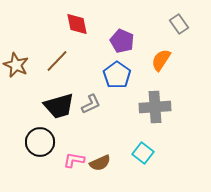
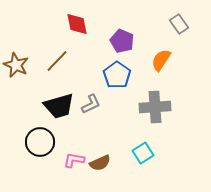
cyan square: rotated 20 degrees clockwise
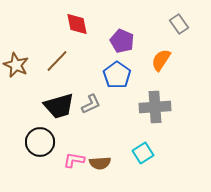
brown semicircle: rotated 20 degrees clockwise
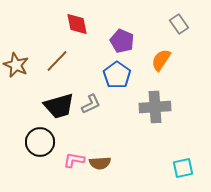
cyan square: moved 40 px right, 15 px down; rotated 20 degrees clockwise
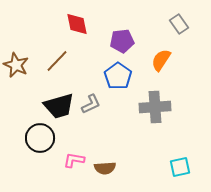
purple pentagon: rotated 30 degrees counterclockwise
blue pentagon: moved 1 px right, 1 px down
black circle: moved 4 px up
brown semicircle: moved 5 px right, 5 px down
cyan square: moved 3 px left, 1 px up
